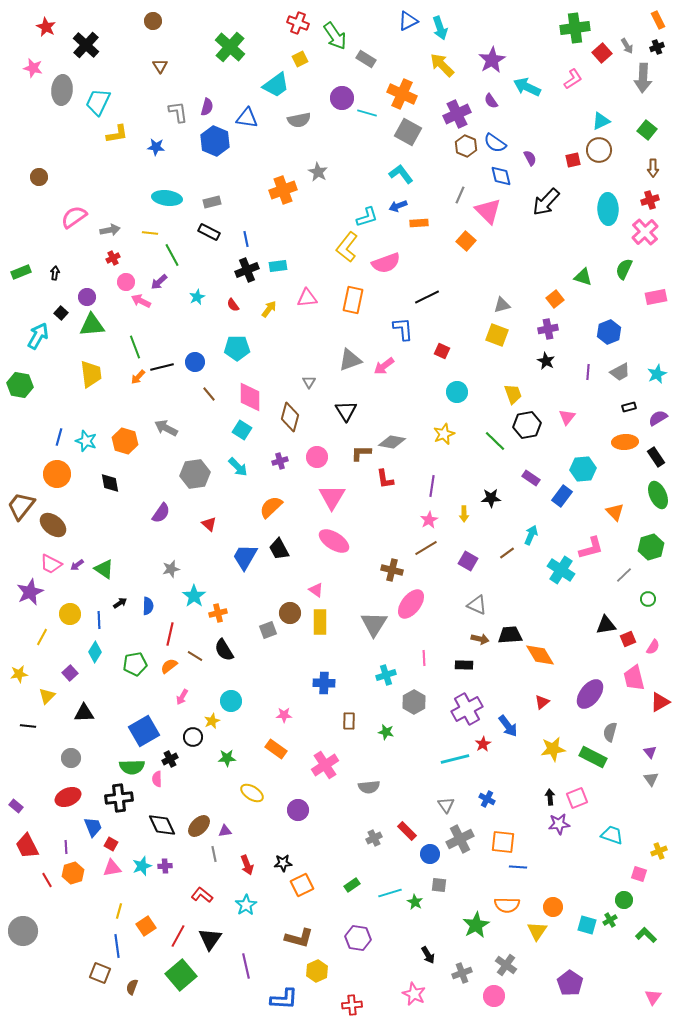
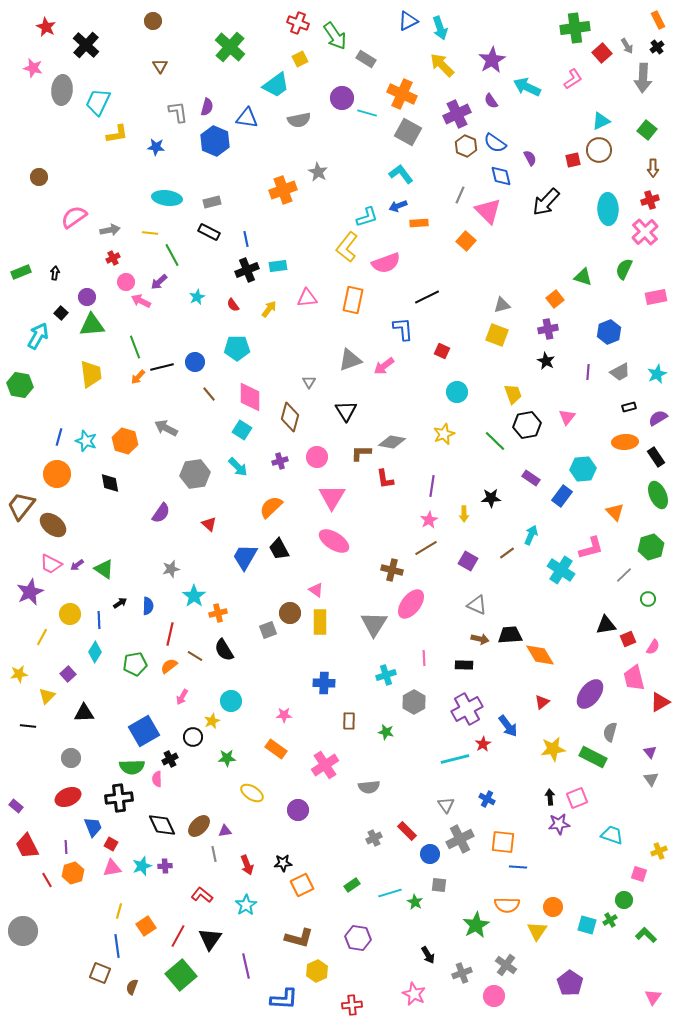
black cross at (657, 47): rotated 16 degrees counterclockwise
purple square at (70, 673): moved 2 px left, 1 px down
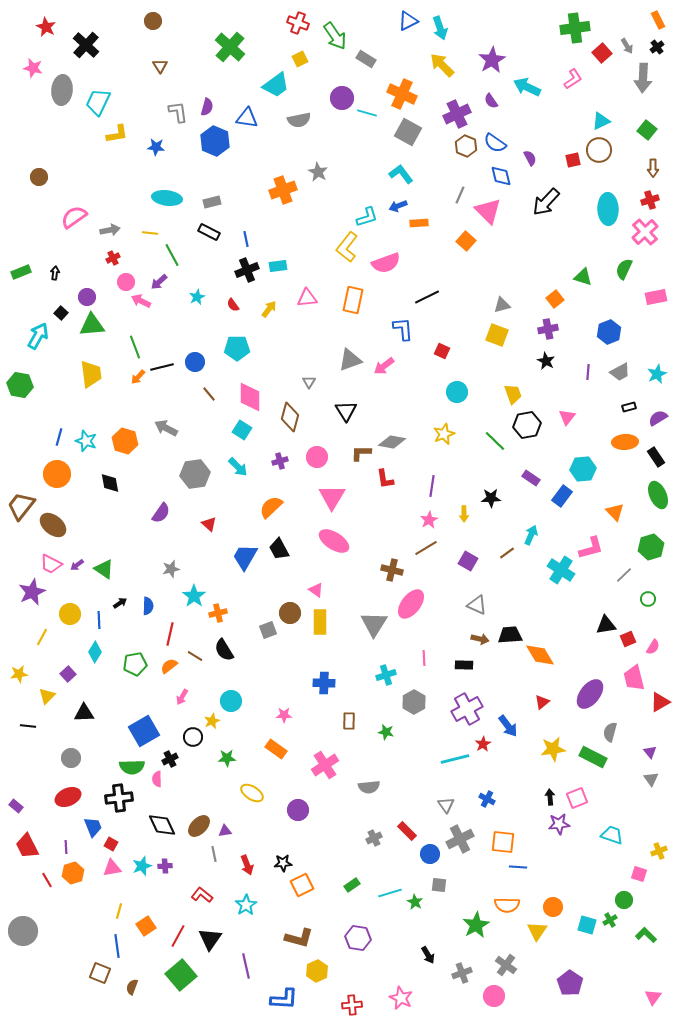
purple star at (30, 592): moved 2 px right
pink star at (414, 994): moved 13 px left, 4 px down
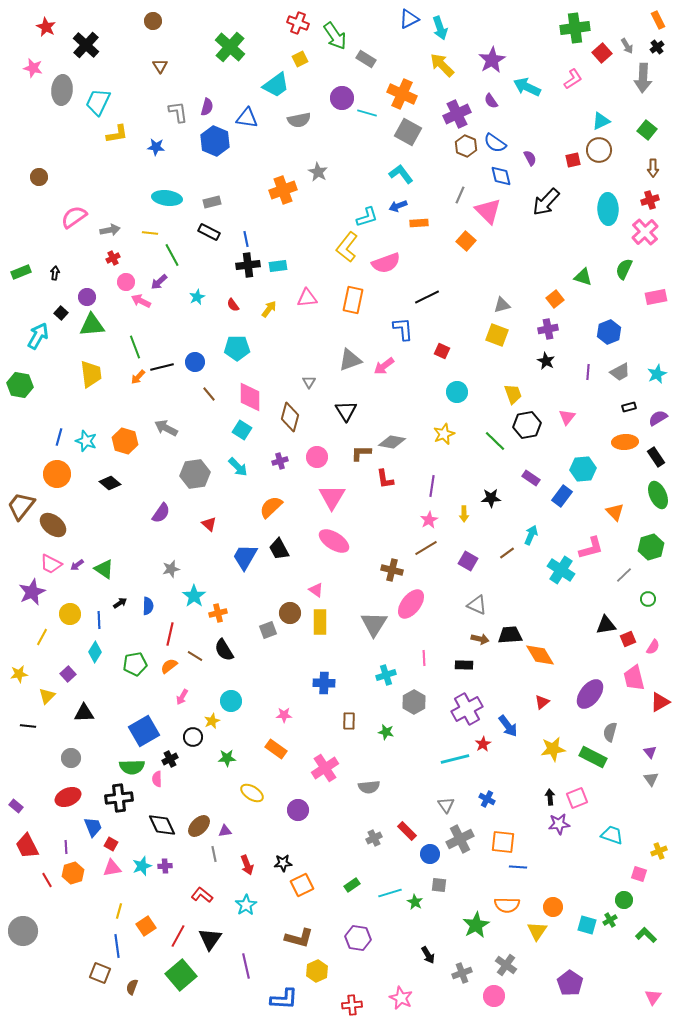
blue triangle at (408, 21): moved 1 px right, 2 px up
black cross at (247, 270): moved 1 px right, 5 px up; rotated 15 degrees clockwise
black diamond at (110, 483): rotated 40 degrees counterclockwise
pink cross at (325, 765): moved 3 px down
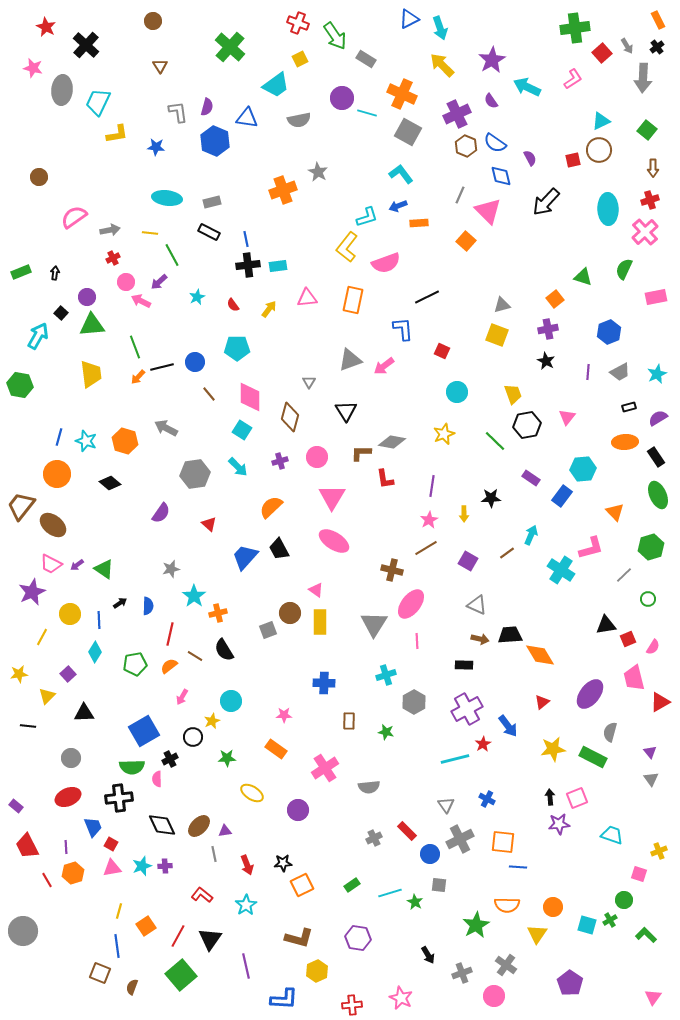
blue trapezoid at (245, 557): rotated 12 degrees clockwise
pink line at (424, 658): moved 7 px left, 17 px up
yellow triangle at (537, 931): moved 3 px down
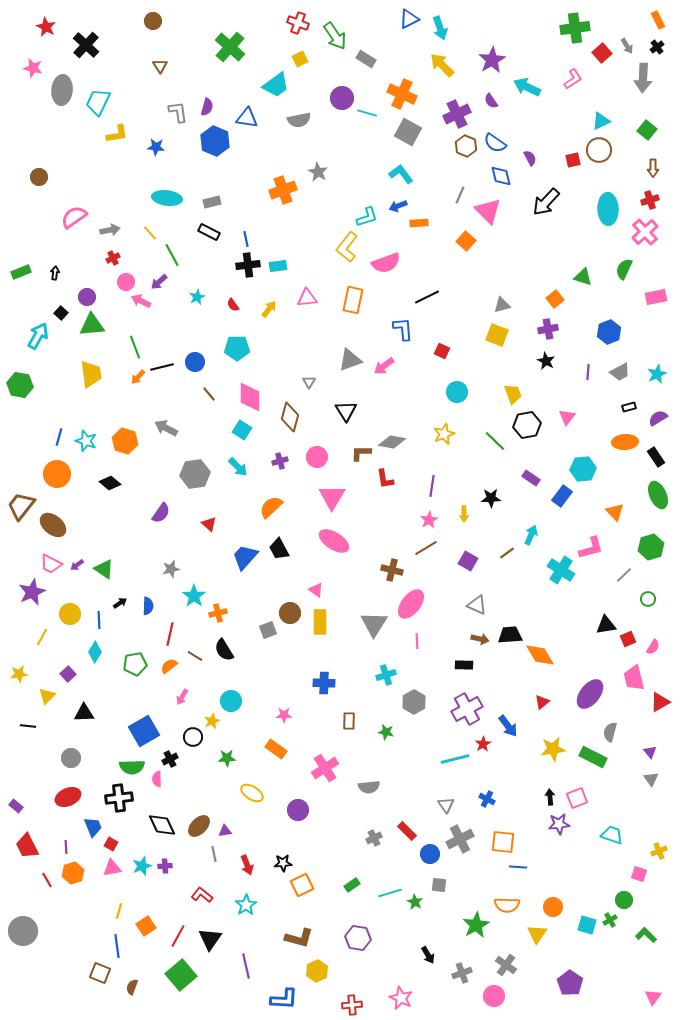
yellow line at (150, 233): rotated 42 degrees clockwise
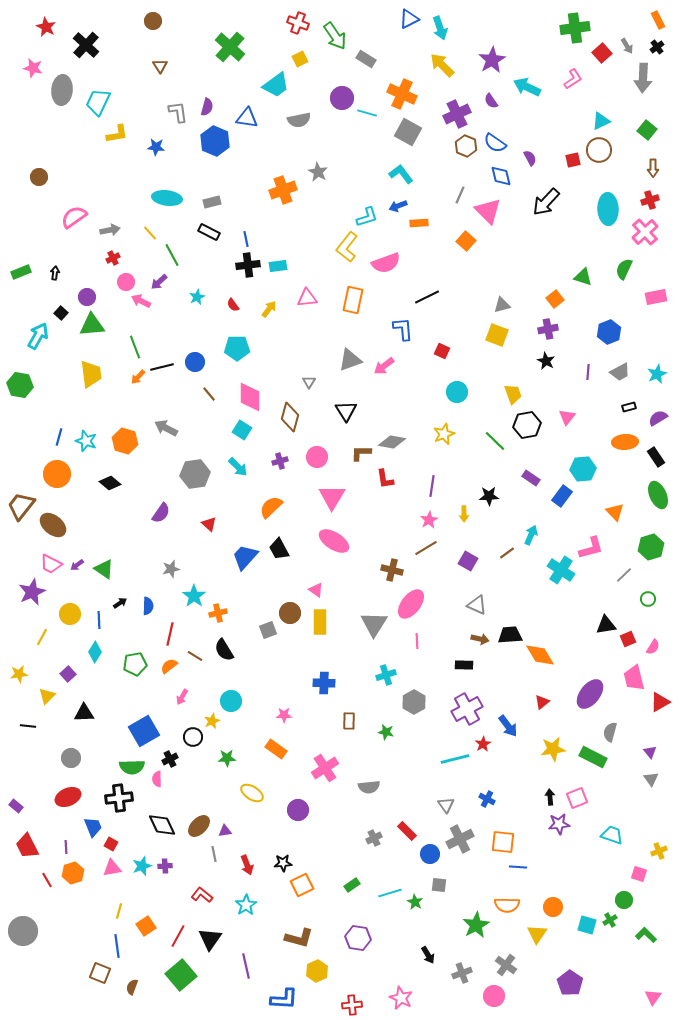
black star at (491, 498): moved 2 px left, 2 px up
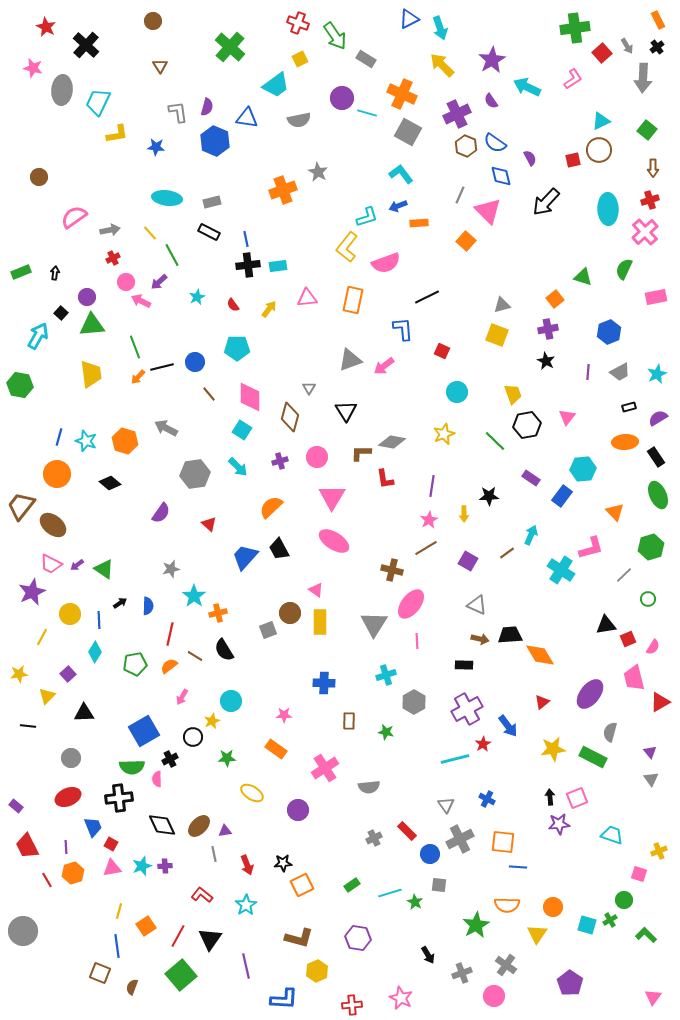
gray triangle at (309, 382): moved 6 px down
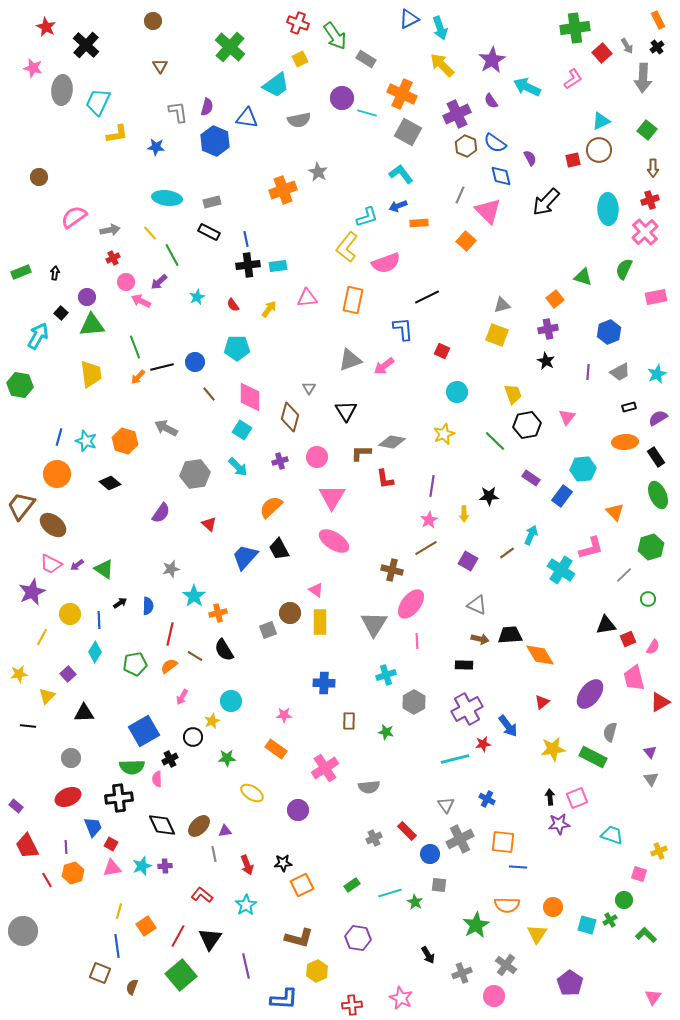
red star at (483, 744): rotated 21 degrees clockwise
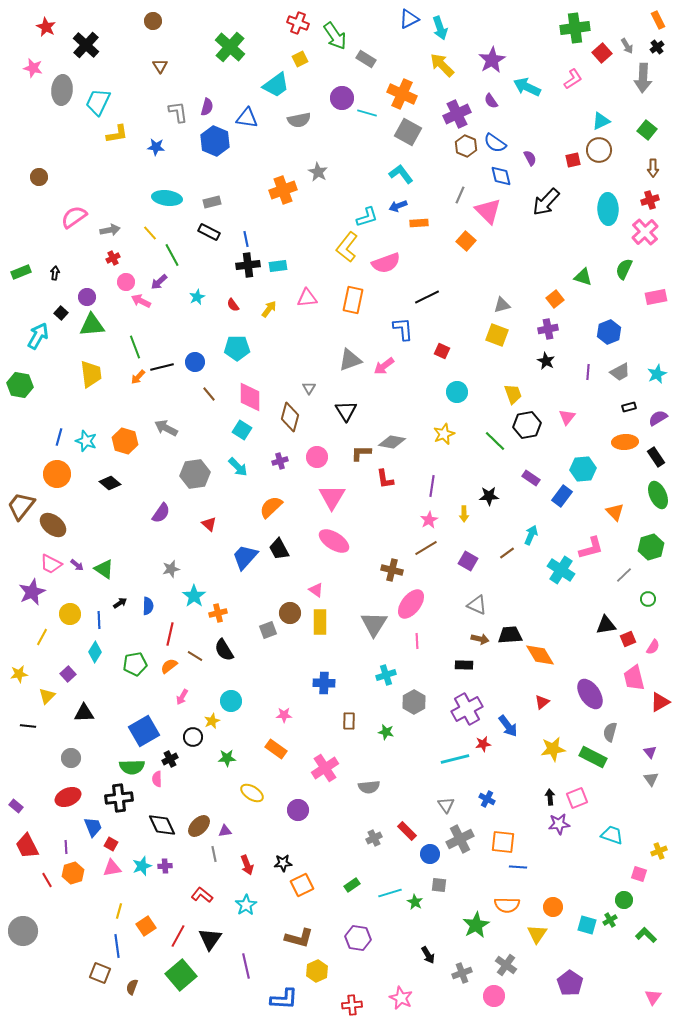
purple arrow at (77, 565): rotated 104 degrees counterclockwise
purple ellipse at (590, 694): rotated 72 degrees counterclockwise
